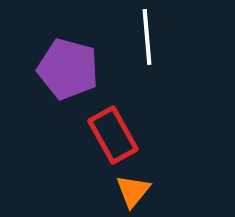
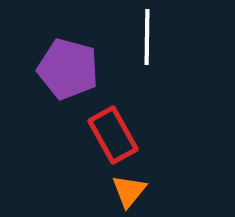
white line: rotated 6 degrees clockwise
orange triangle: moved 4 px left
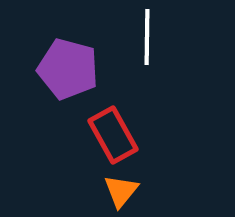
orange triangle: moved 8 px left
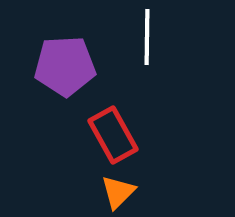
purple pentagon: moved 3 px left, 3 px up; rotated 18 degrees counterclockwise
orange triangle: moved 3 px left, 1 px down; rotated 6 degrees clockwise
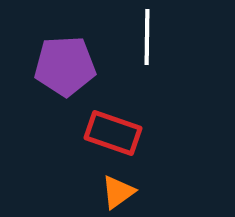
red rectangle: moved 2 px up; rotated 42 degrees counterclockwise
orange triangle: rotated 9 degrees clockwise
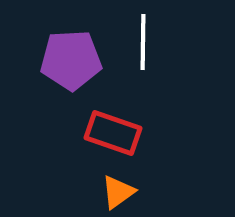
white line: moved 4 px left, 5 px down
purple pentagon: moved 6 px right, 6 px up
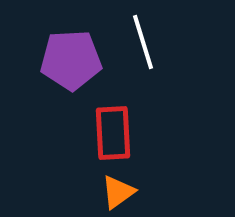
white line: rotated 18 degrees counterclockwise
red rectangle: rotated 68 degrees clockwise
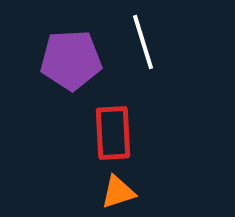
orange triangle: rotated 18 degrees clockwise
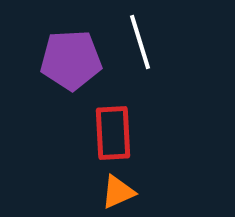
white line: moved 3 px left
orange triangle: rotated 6 degrees counterclockwise
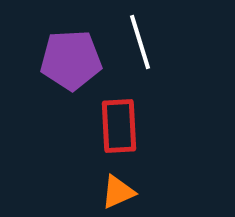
red rectangle: moved 6 px right, 7 px up
